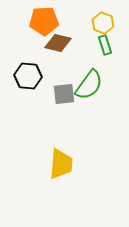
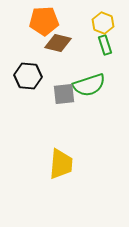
green semicircle: rotated 36 degrees clockwise
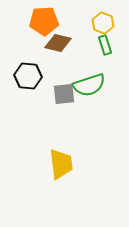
yellow trapezoid: rotated 12 degrees counterclockwise
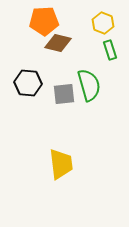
green rectangle: moved 5 px right, 5 px down
black hexagon: moved 7 px down
green semicircle: rotated 88 degrees counterclockwise
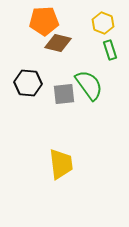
green semicircle: rotated 20 degrees counterclockwise
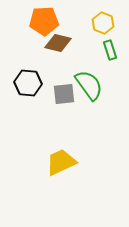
yellow trapezoid: moved 2 px up; rotated 108 degrees counterclockwise
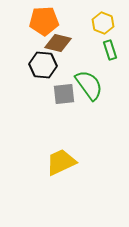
black hexagon: moved 15 px right, 18 px up
